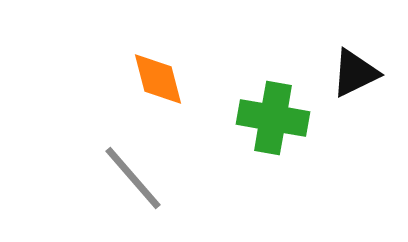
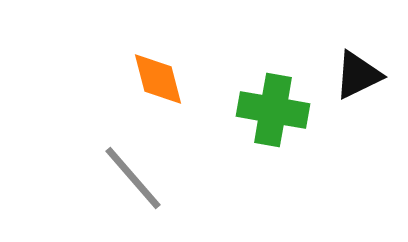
black triangle: moved 3 px right, 2 px down
green cross: moved 8 px up
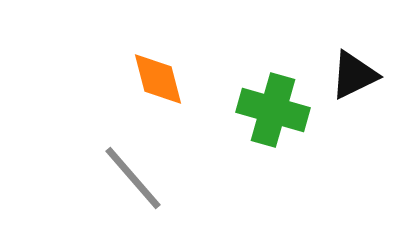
black triangle: moved 4 px left
green cross: rotated 6 degrees clockwise
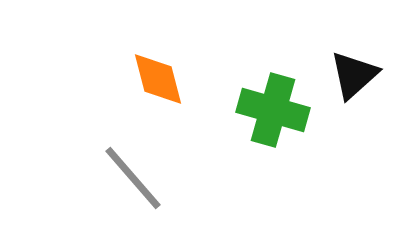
black triangle: rotated 16 degrees counterclockwise
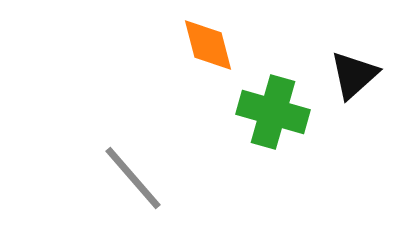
orange diamond: moved 50 px right, 34 px up
green cross: moved 2 px down
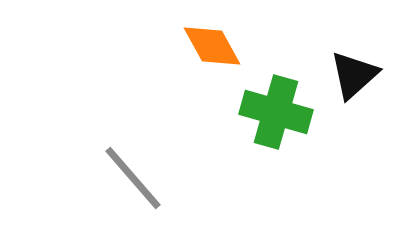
orange diamond: moved 4 px right, 1 px down; rotated 14 degrees counterclockwise
green cross: moved 3 px right
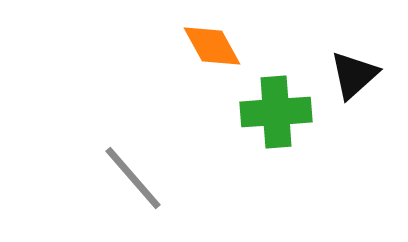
green cross: rotated 20 degrees counterclockwise
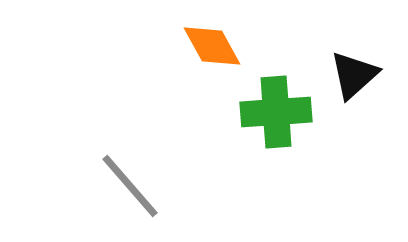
gray line: moved 3 px left, 8 px down
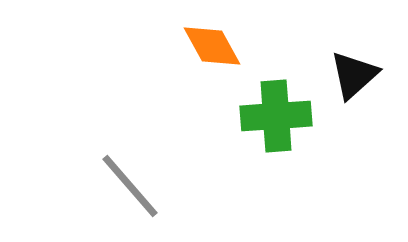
green cross: moved 4 px down
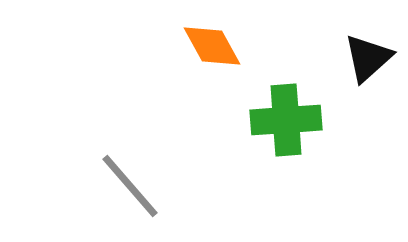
black triangle: moved 14 px right, 17 px up
green cross: moved 10 px right, 4 px down
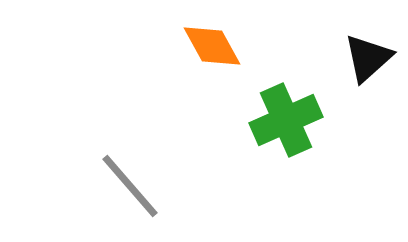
green cross: rotated 20 degrees counterclockwise
